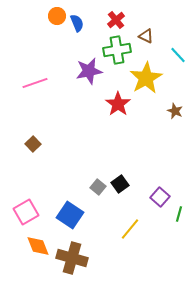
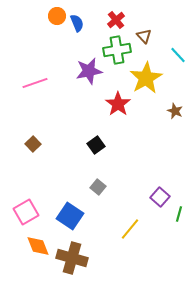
brown triangle: moved 2 px left; rotated 21 degrees clockwise
black square: moved 24 px left, 39 px up
blue square: moved 1 px down
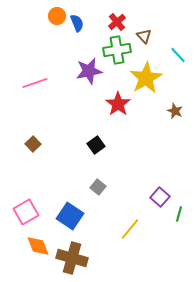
red cross: moved 1 px right, 2 px down
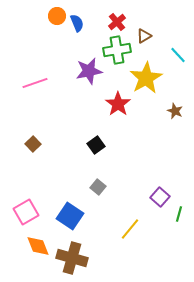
brown triangle: rotated 42 degrees clockwise
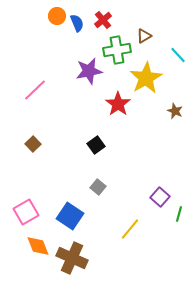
red cross: moved 14 px left, 2 px up
pink line: moved 7 px down; rotated 25 degrees counterclockwise
brown cross: rotated 8 degrees clockwise
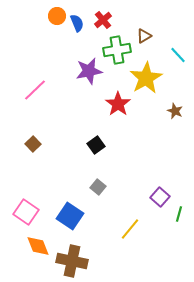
pink square: rotated 25 degrees counterclockwise
brown cross: moved 3 px down; rotated 12 degrees counterclockwise
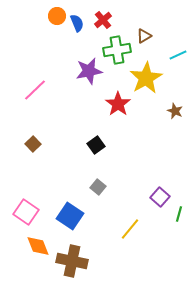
cyan line: rotated 72 degrees counterclockwise
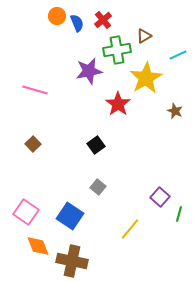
pink line: rotated 60 degrees clockwise
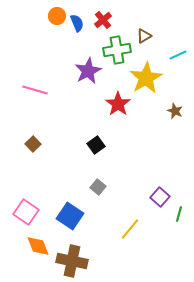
purple star: moved 1 px left; rotated 16 degrees counterclockwise
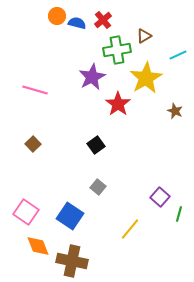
blue semicircle: rotated 54 degrees counterclockwise
purple star: moved 4 px right, 6 px down
